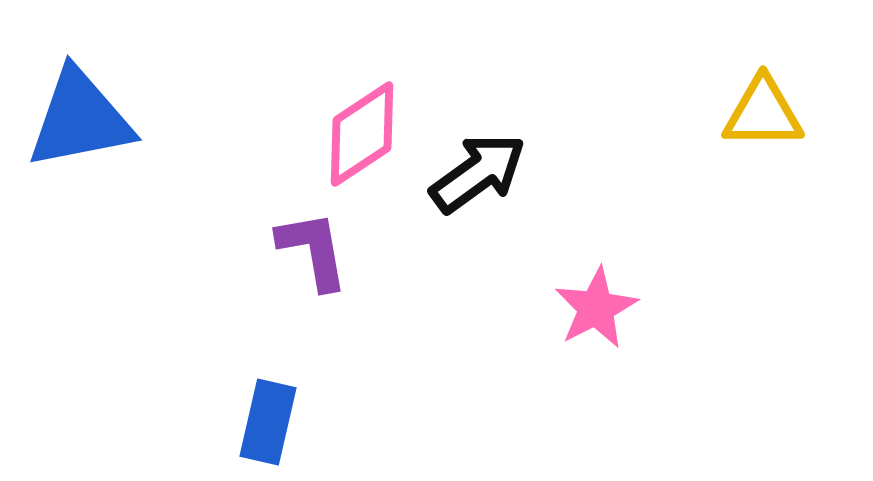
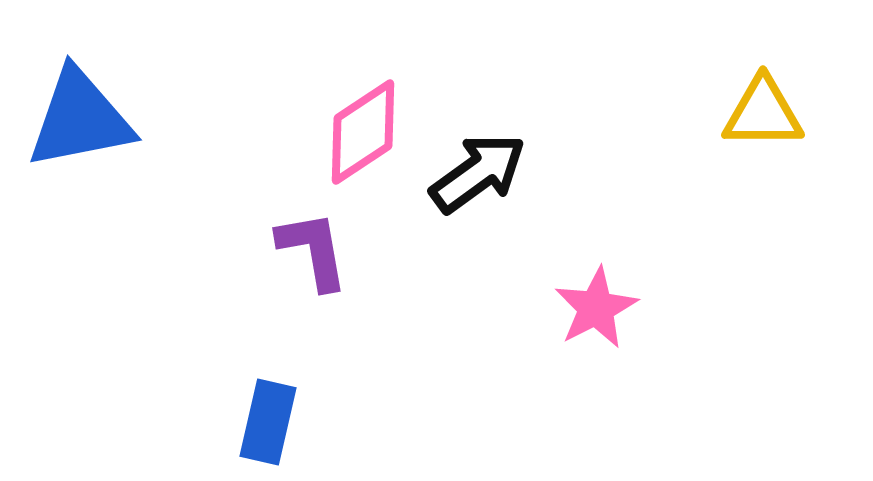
pink diamond: moved 1 px right, 2 px up
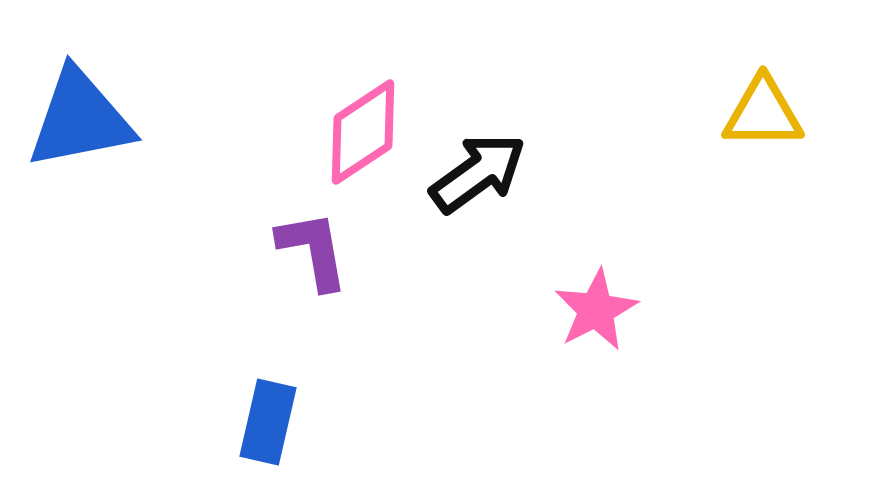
pink star: moved 2 px down
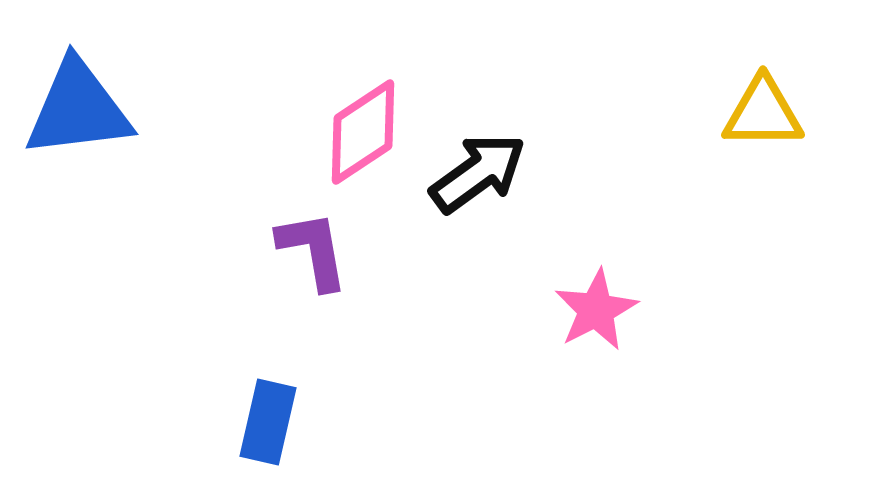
blue triangle: moved 2 px left, 10 px up; rotated 4 degrees clockwise
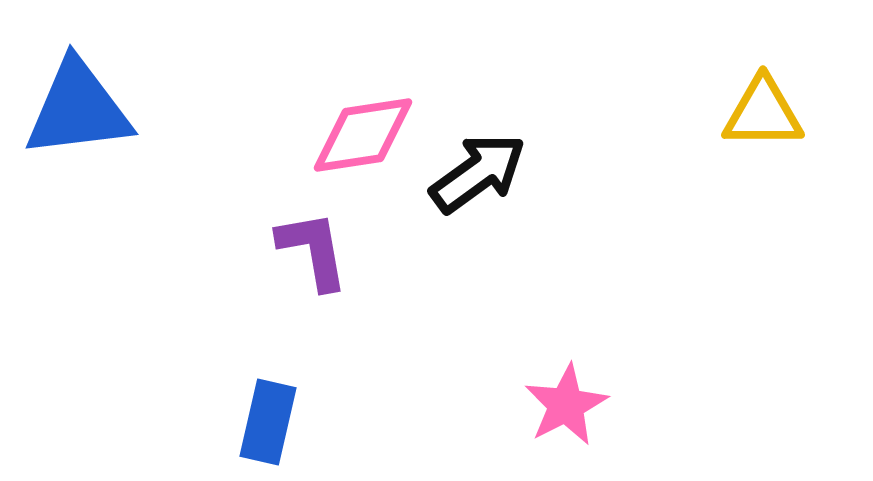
pink diamond: moved 3 px down; rotated 25 degrees clockwise
pink star: moved 30 px left, 95 px down
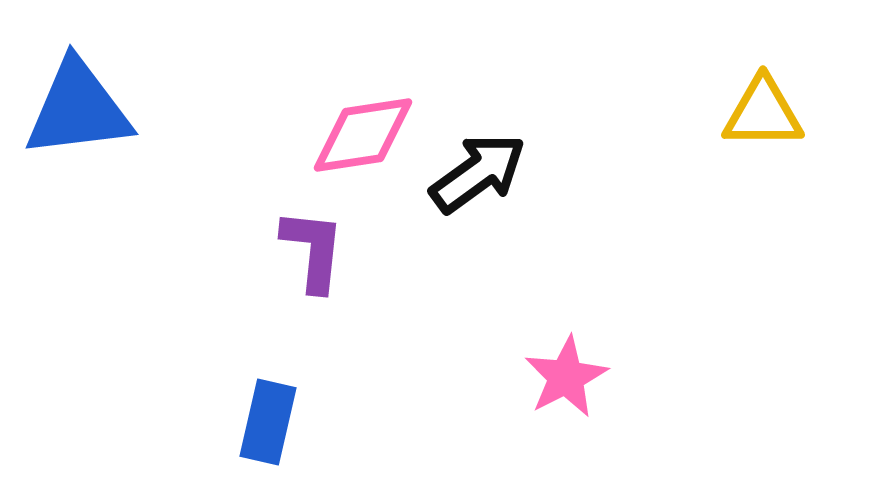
purple L-shape: rotated 16 degrees clockwise
pink star: moved 28 px up
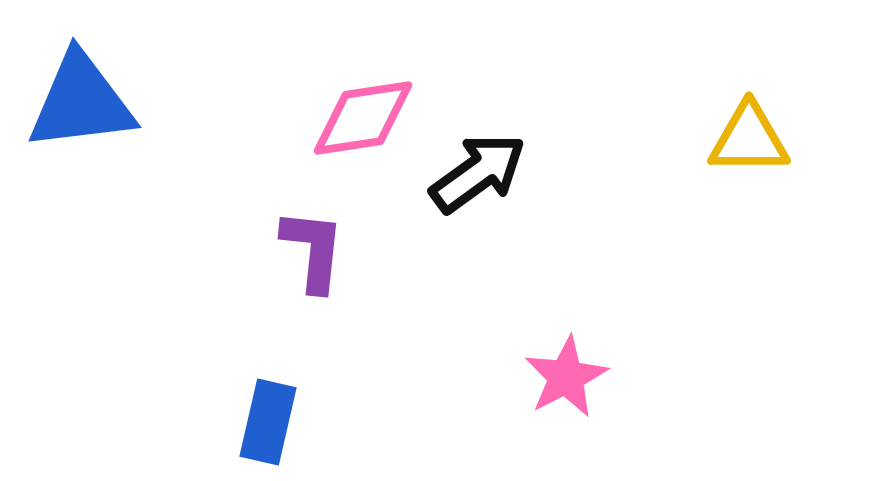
blue triangle: moved 3 px right, 7 px up
yellow triangle: moved 14 px left, 26 px down
pink diamond: moved 17 px up
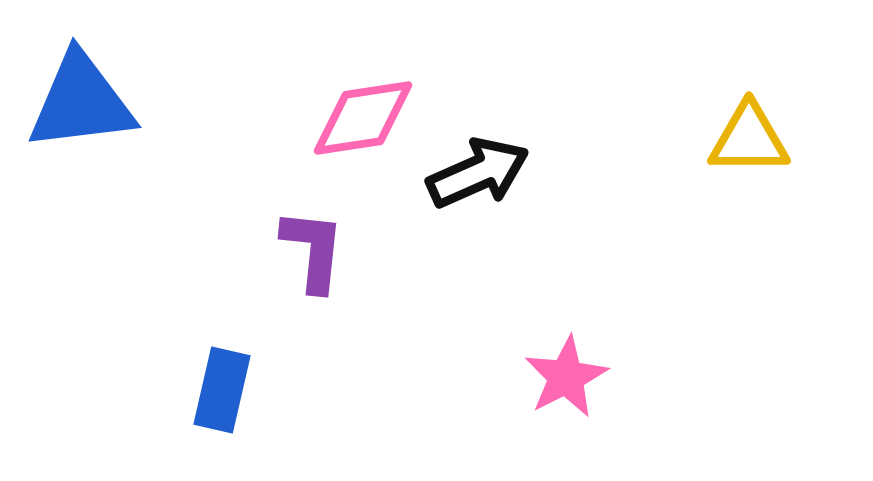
black arrow: rotated 12 degrees clockwise
blue rectangle: moved 46 px left, 32 px up
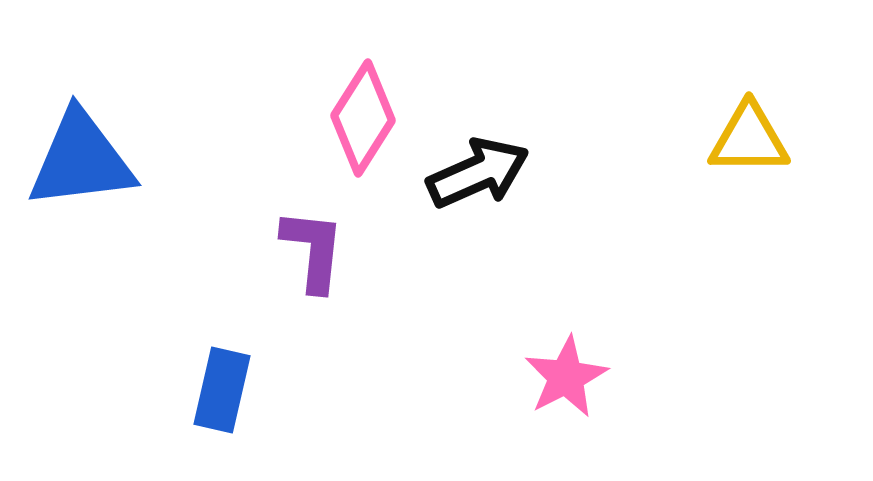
blue triangle: moved 58 px down
pink diamond: rotated 49 degrees counterclockwise
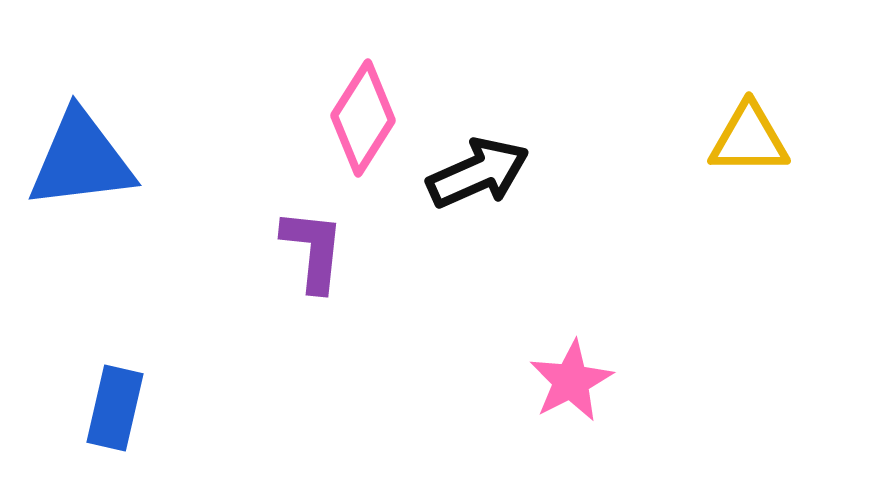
pink star: moved 5 px right, 4 px down
blue rectangle: moved 107 px left, 18 px down
